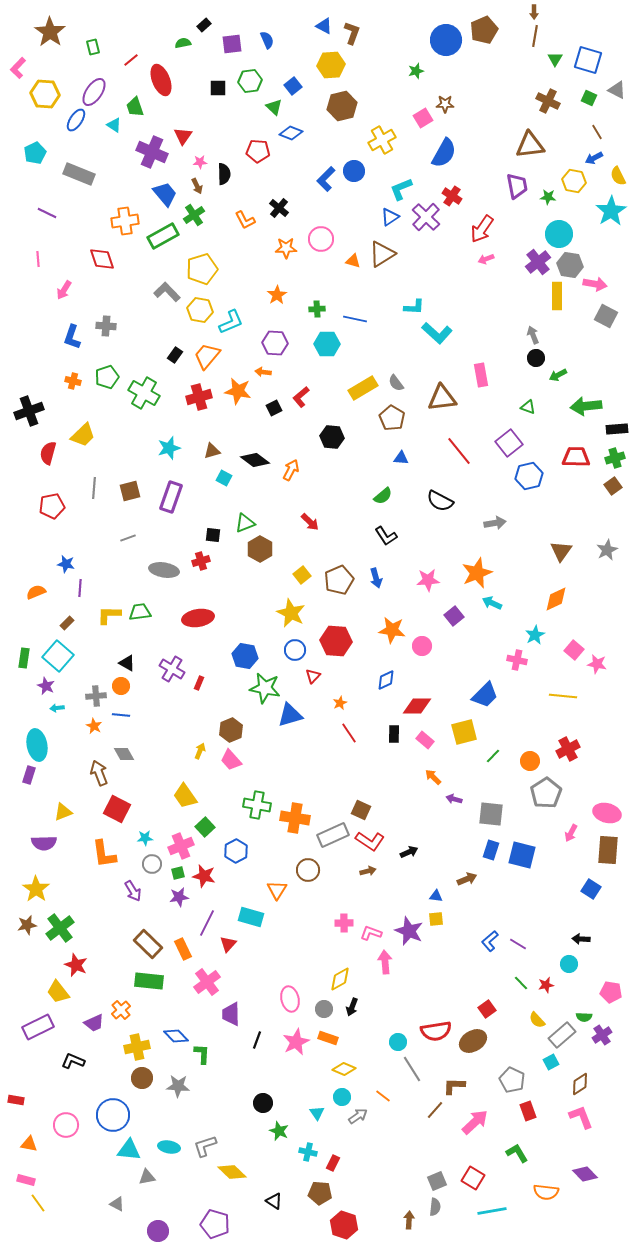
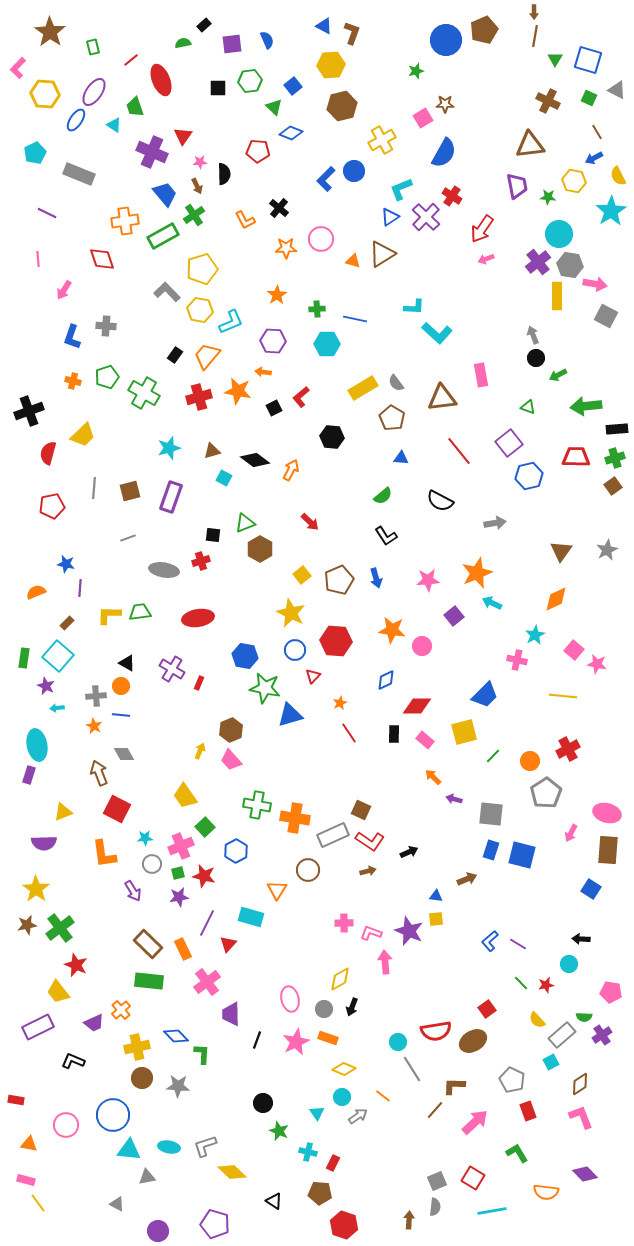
purple hexagon at (275, 343): moved 2 px left, 2 px up
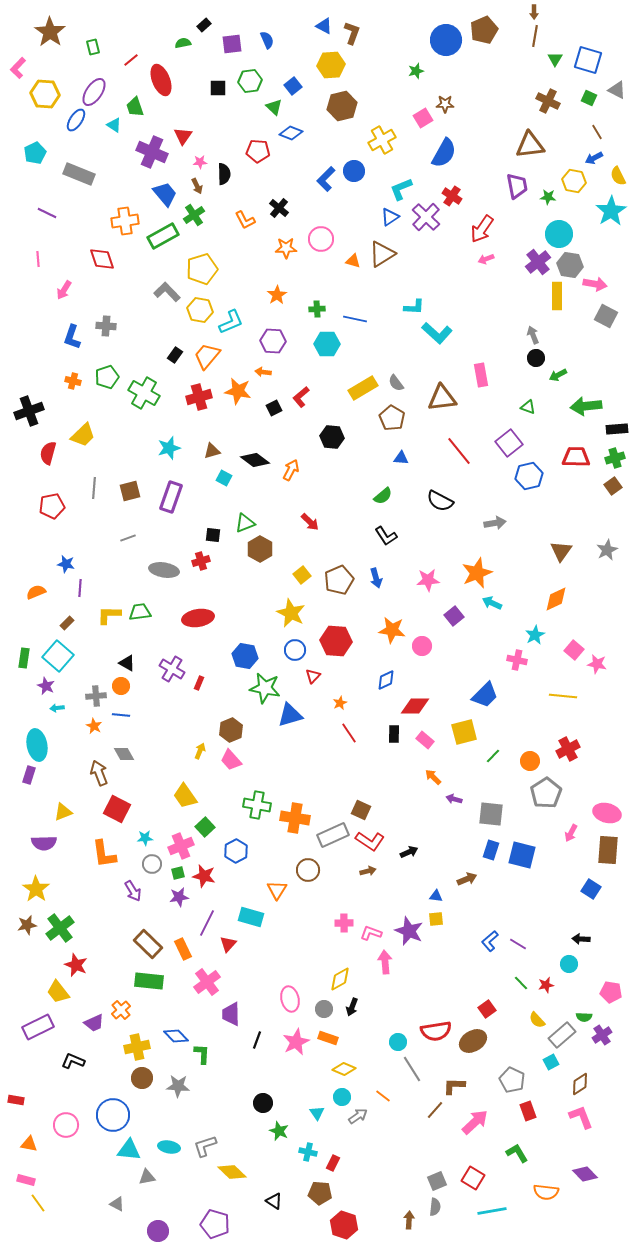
red diamond at (417, 706): moved 2 px left
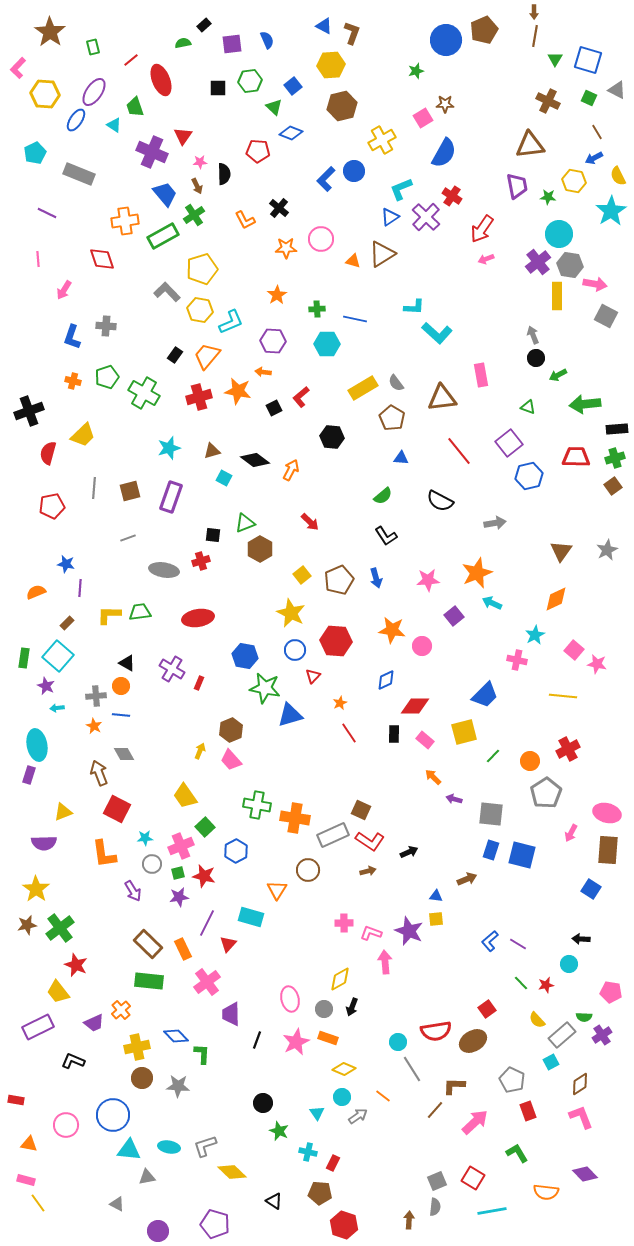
green arrow at (586, 406): moved 1 px left, 2 px up
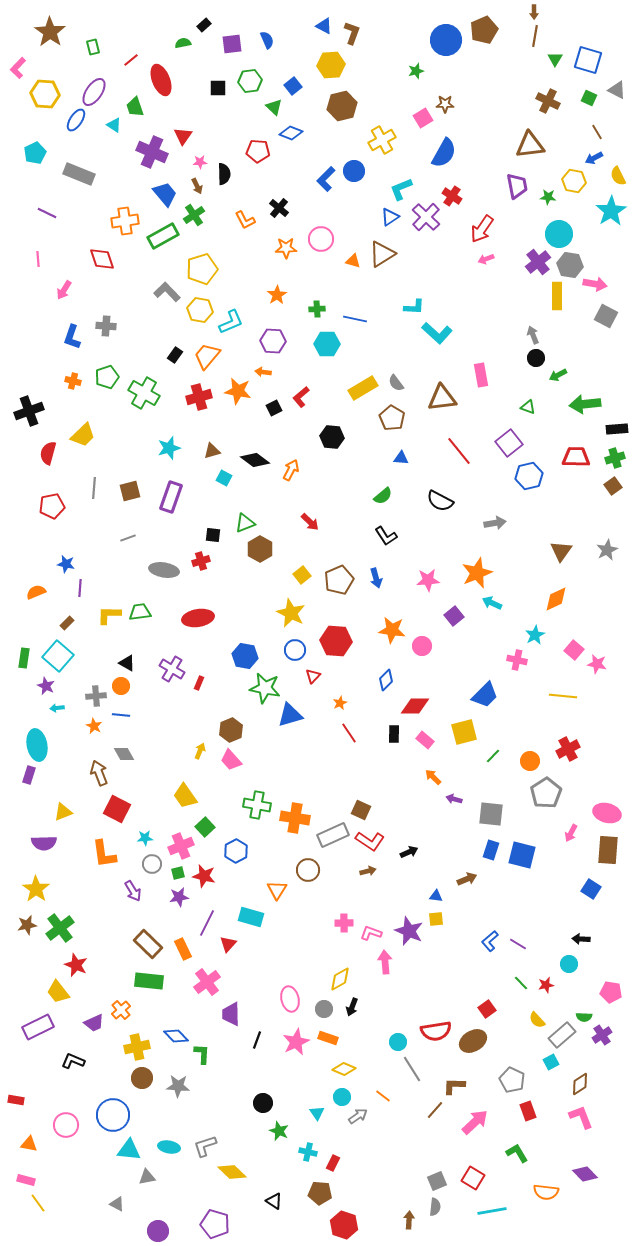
blue diamond at (386, 680): rotated 20 degrees counterclockwise
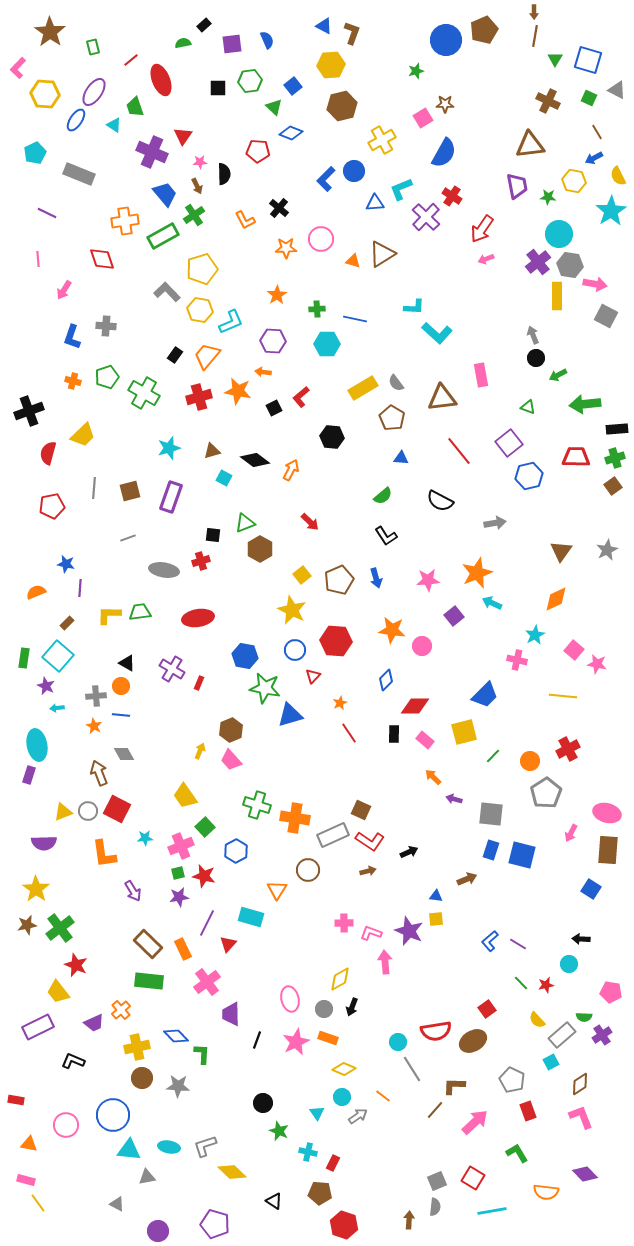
blue triangle at (390, 217): moved 15 px left, 14 px up; rotated 30 degrees clockwise
yellow star at (291, 613): moved 1 px right, 3 px up
green cross at (257, 805): rotated 8 degrees clockwise
gray circle at (152, 864): moved 64 px left, 53 px up
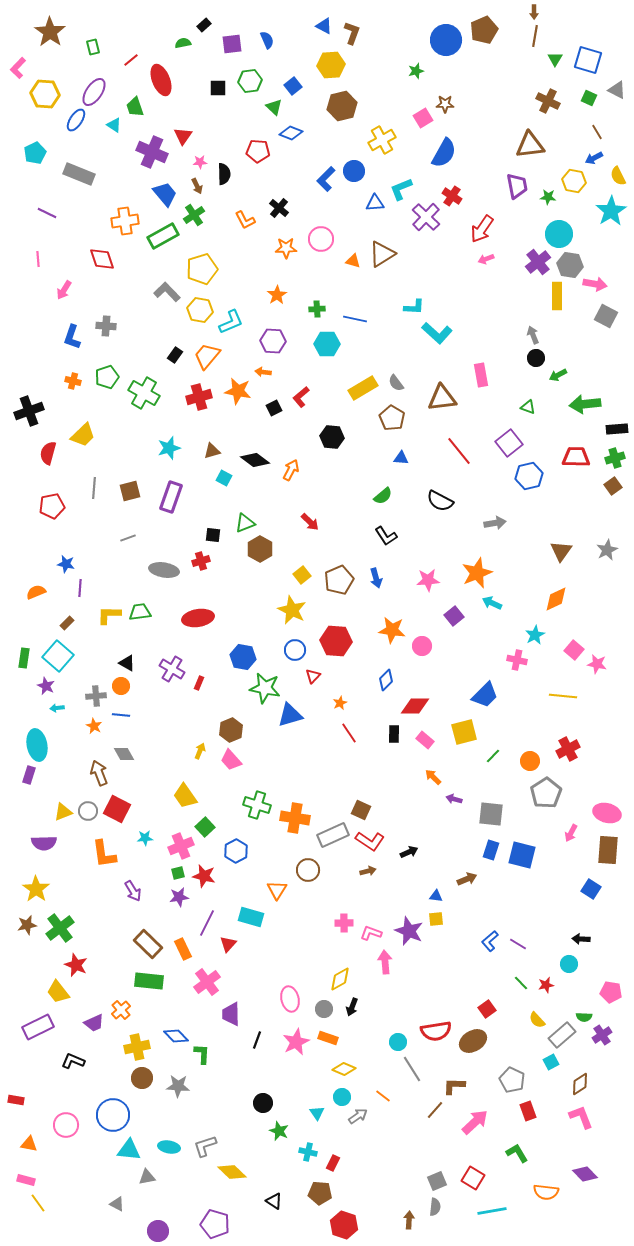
blue hexagon at (245, 656): moved 2 px left, 1 px down
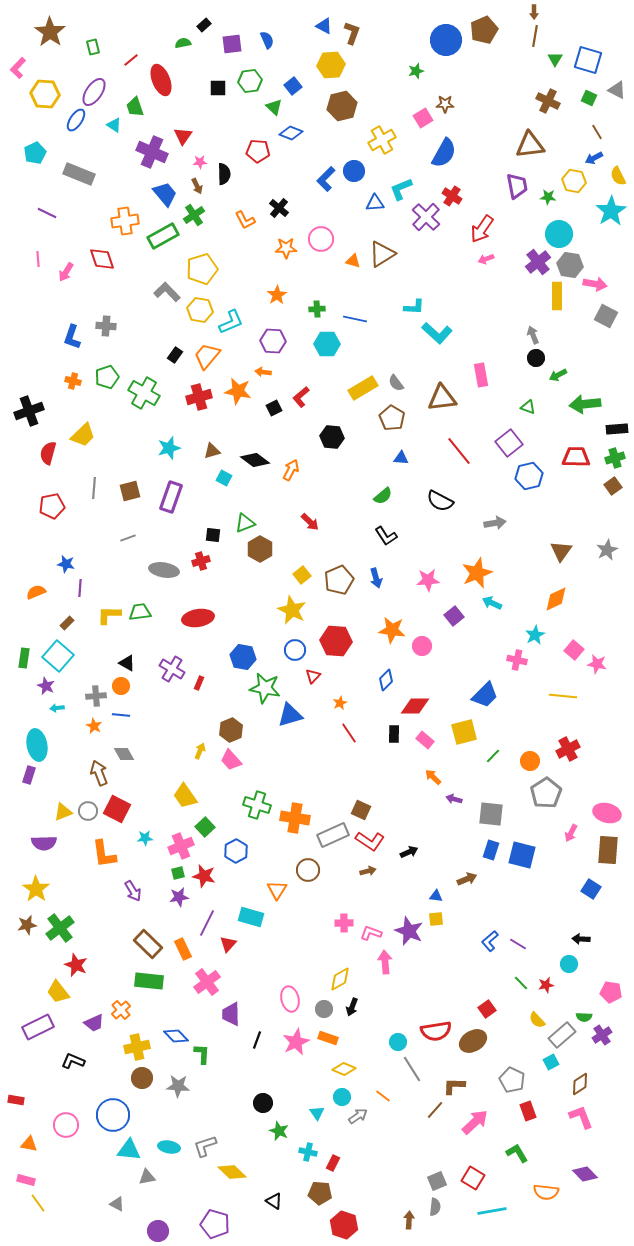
pink arrow at (64, 290): moved 2 px right, 18 px up
